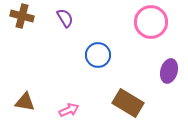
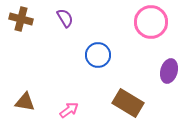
brown cross: moved 1 px left, 3 px down
pink arrow: rotated 12 degrees counterclockwise
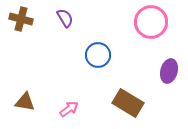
pink arrow: moved 1 px up
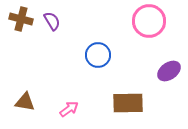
purple semicircle: moved 13 px left, 3 px down
pink circle: moved 2 px left, 1 px up
purple ellipse: rotated 40 degrees clockwise
brown rectangle: rotated 32 degrees counterclockwise
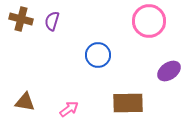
purple semicircle: rotated 132 degrees counterclockwise
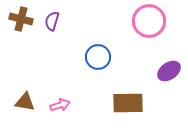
blue circle: moved 2 px down
pink arrow: moved 9 px left, 4 px up; rotated 18 degrees clockwise
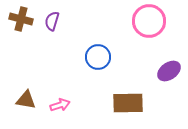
brown triangle: moved 1 px right, 2 px up
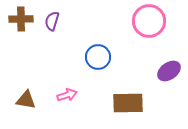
brown cross: rotated 15 degrees counterclockwise
pink arrow: moved 7 px right, 10 px up
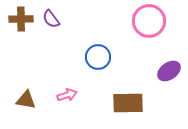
purple semicircle: moved 1 px left, 2 px up; rotated 54 degrees counterclockwise
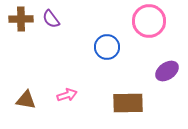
blue circle: moved 9 px right, 10 px up
purple ellipse: moved 2 px left
